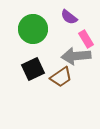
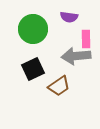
purple semicircle: rotated 30 degrees counterclockwise
pink rectangle: rotated 30 degrees clockwise
brown trapezoid: moved 2 px left, 9 px down
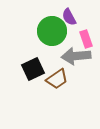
purple semicircle: rotated 54 degrees clockwise
green circle: moved 19 px right, 2 px down
pink rectangle: rotated 18 degrees counterclockwise
brown trapezoid: moved 2 px left, 7 px up
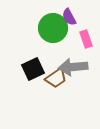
green circle: moved 1 px right, 3 px up
gray arrow: moved 3 px left, 11 px down
brown trapezoid: moved 1 px left, 1 px up
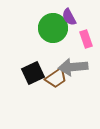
black square: moved 4 px down
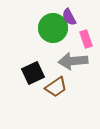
gray arrow: moved 6 px up
brown trapezoid: moved 9 px down
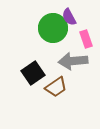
black square: rotated 10 degrees counterclockwise
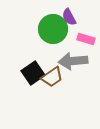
green circle: moved 1 px down
pink rectangle: rotated 54 degrees counterclockwise
brown trapezoid: moved 4 px left, 10 px up
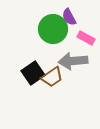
pink rectangle: moved 1 px up; rotated 12 degrees clockwise
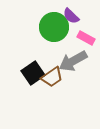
purple semicircle: moved 2 px right, 1 px up; rotated 18 degrees counterclockwise
green circle: moved 1 px right, 2 px up
gray arrow: rotated 24 degrees counterclockwise
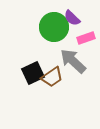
purple semicircle: moved 1 px right, 2 px down
pink rectangle: rotated 48 degrees counterclockwise
gray arrow: rotated 72 degrees clockwise
black square: rotated 10 degrees clockwise
